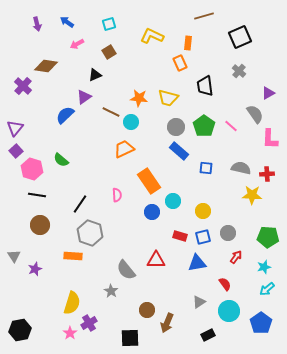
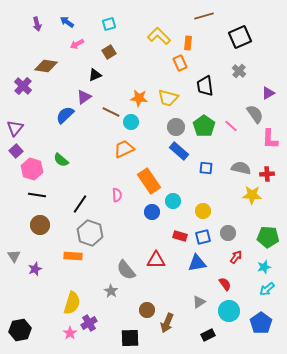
yellow L-shape at (152, 36): moved 7 px right; rotated 20 degrees clockwise
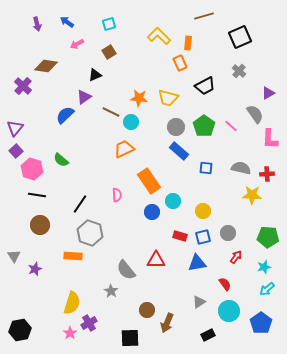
black trapezoid at (205, 86): rotated 110 degrees counterclockwise
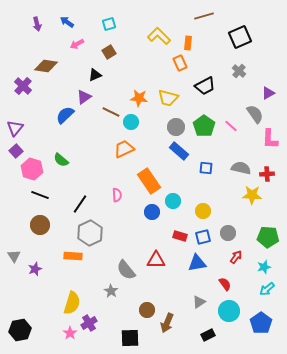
black line at (37, 195): moved 3 px right; rotated 12 degrees clockwise
gray hexagon at (90, 233): rotated 15 degrees clockwise
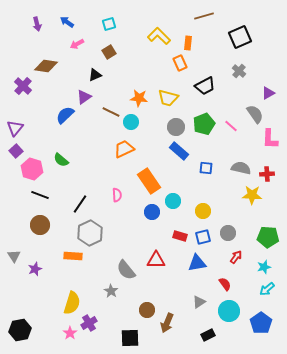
green pentagon at (204, 126): moved 2 px up; rotated 15 degrees clockwise
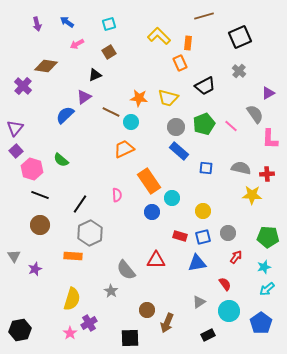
cyan circle at (173, 201): moved 1 px left, 3 px up
yellow semicircle at (72, 303): moved 4 px up
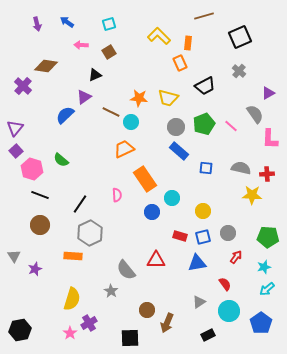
pink arrow at (77, 44): moved 4 px right, 1 px down; rotated 32 degrees clockwise
orange rectangle at (149, 181): moved 4 px left, 2 px up
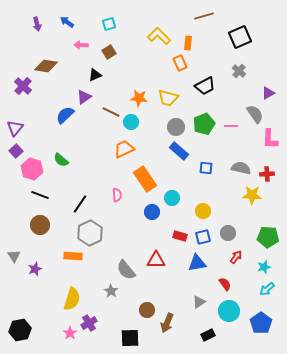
pink line at (231, 126): rotated 40 degrees counterclockwise
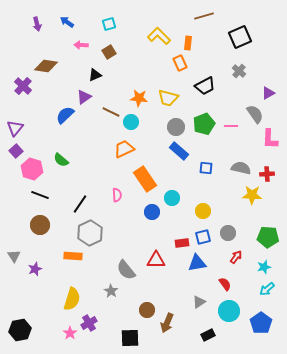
red rectangle at (180, 236): moved 2 px right, 7 px down; rotated 24 degrees counterclockwise
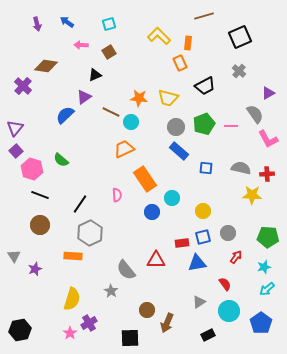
pink L-shape at (270, 139): moved 2 px left; rotated 30 degrees counterclockwise
